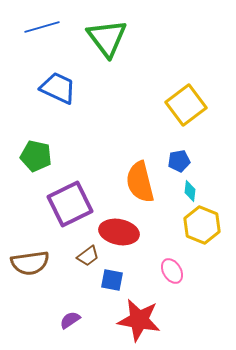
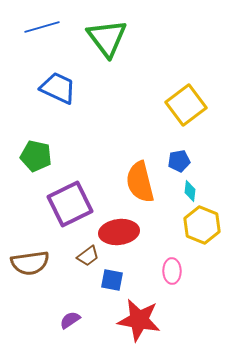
red ellipse: rotated 18 degrees counterclockwise
pink ellipse: rotated 30 degrees clockwise
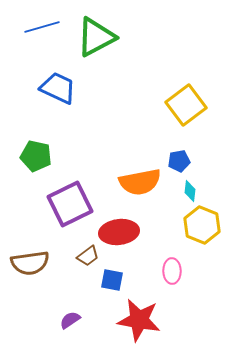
green triangle: moved 11 px left, 1 px up; rotated 39 degrees clockwise
orange semicircle: rotated 87 degrees counterclockwise
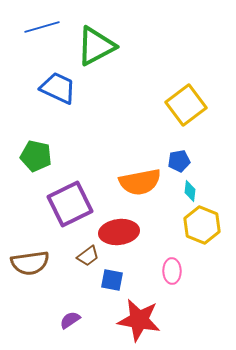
green triangle: moved 9 px down
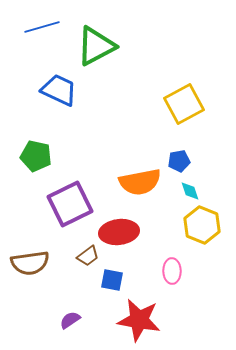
blue trapezoid: moved 1 px right, 2 px down
yellow square: moved 2 px left, 1 px up; rotated 9 degrees clockwise
cyan diamond: rotated 25 degrees counterclockwise
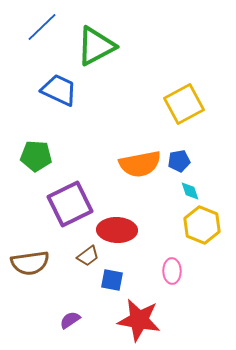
blue line: rotated 28 degrees counterclockwise
green pentagon: rotated 8 degrees counterclockwise
orange semicircle: moved 18 px up
red ellipse: moved 2 px left, 2 px up; rotated 9 degrees clockwise
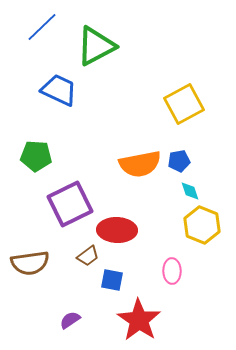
red star: rotated 24 degrees clockwise
